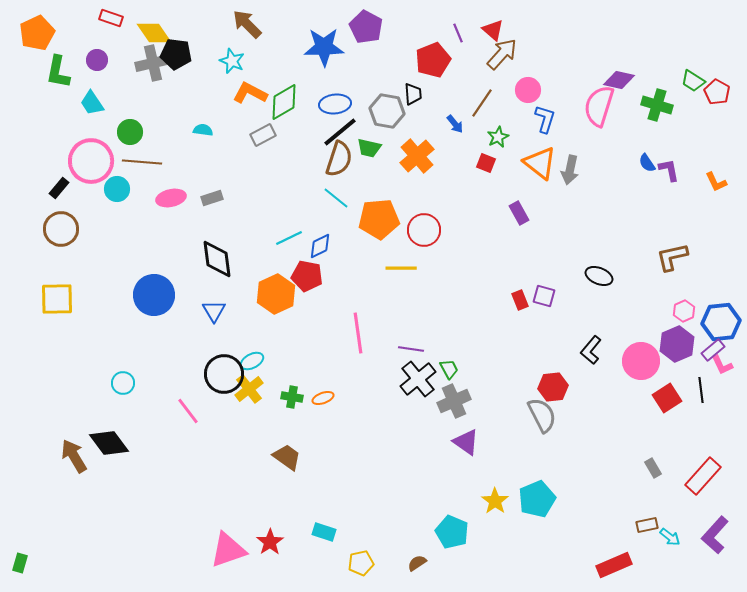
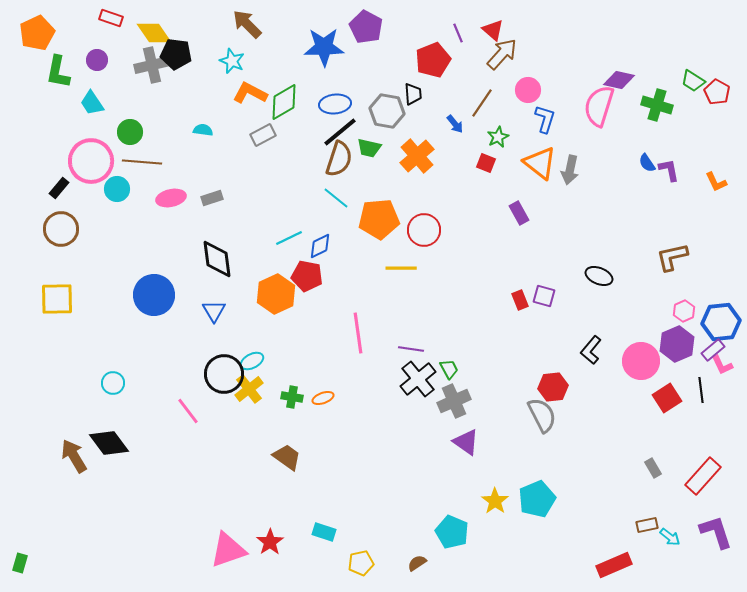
gray cross at (153, 63): moved 1 px left, 2 px down
cyan circle at (123, 383): moved 10 px left
purple L-shape at (715, 535): moved 1 px right, 3 px up; rotated 120 degrees clockwise
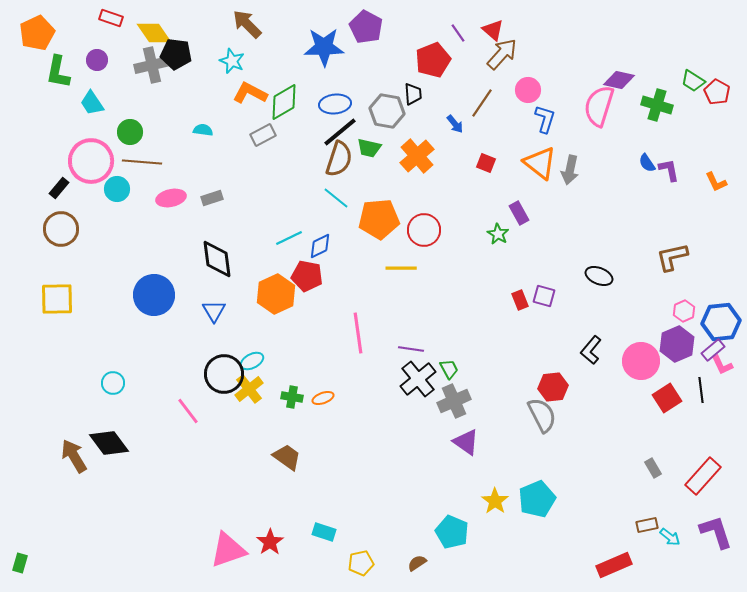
purple line at (458, 33): rotated 12 degrees counterclockwise
green star at (498, 137): moved 97 px down; rotated 15 degrees counterclockwise
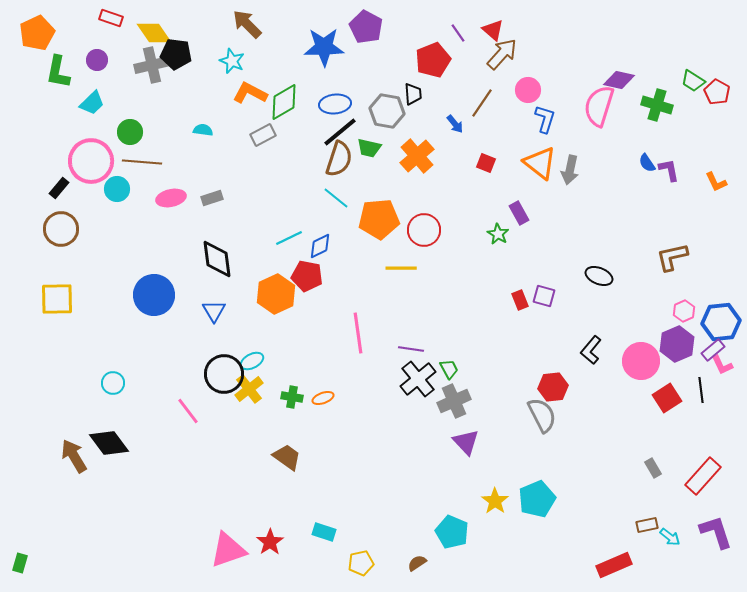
cyan trapezoid at (92, 103): rotated 100 degrees counterclockwise
purple triangle at (466, 442): rotated 12 degrees clockwise
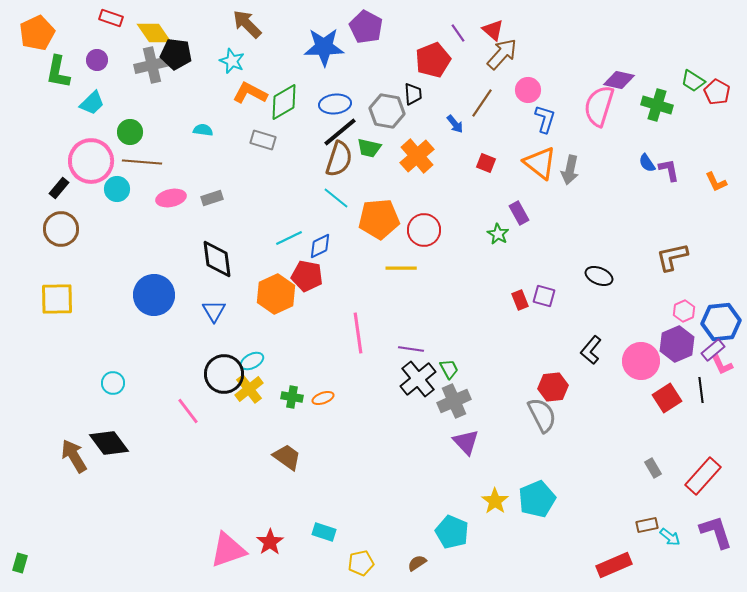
gray rectangle at (263, 135): moved 5 px down; rotated 45 degrees clockwise
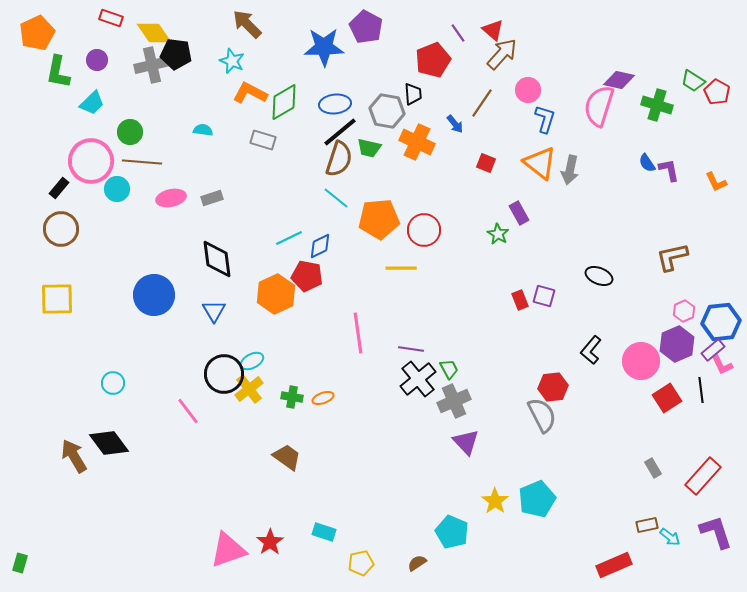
orange cross at (417, 156): moved 14 px up; rotated 24 degrees counterclockwise
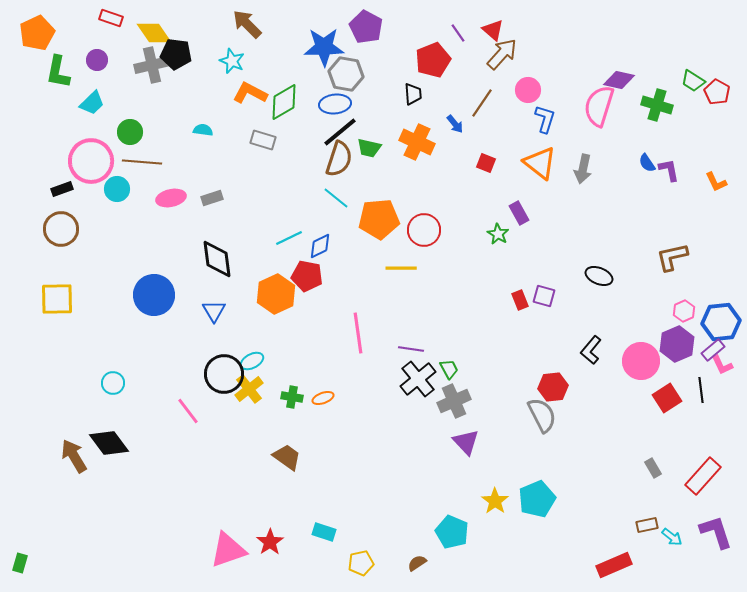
gray hexagon at (387, 111): moved 41 px left, 37 px up
gray arrow at (570, 170): moved 13 px right, 1 px up
black rectangle at (59, 188): moved 3 px right, 1 px down; rotated 30 degrees clockwise
cyan arrow at (670, 537): moved 2 px right
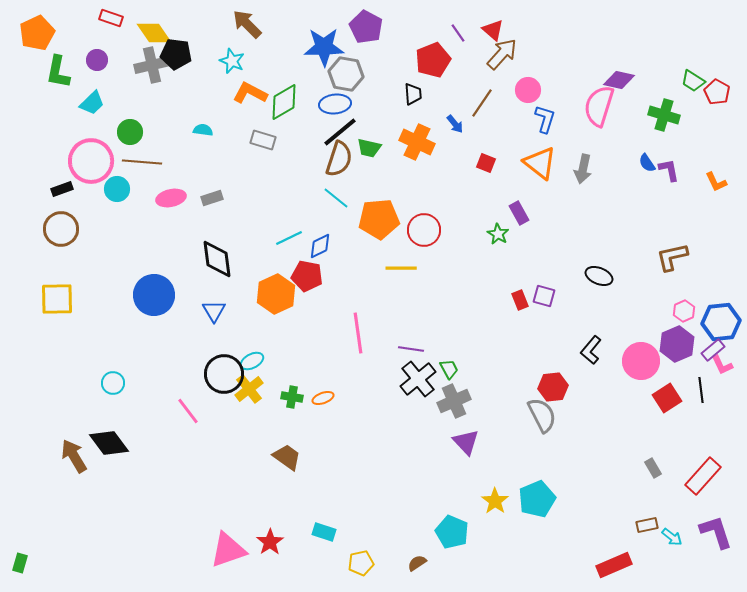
green cross at (657, 105): moved 7 px right, 10 px down
